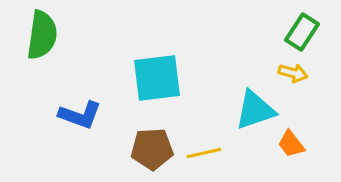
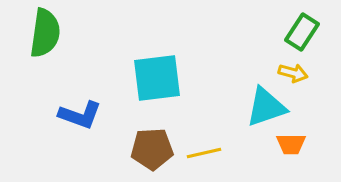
green semicircle: moved 3 px right, 2 px up
cyan triangle: moved 11 px right, 3 px up
orange trapezoid: rotated 52 degrees counterclockwise
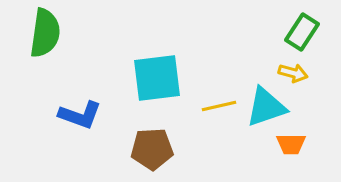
yellow line: moved 15 px right, 47 px up
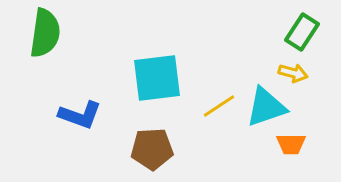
yellow line: rotated 20 degrees counterclockwise
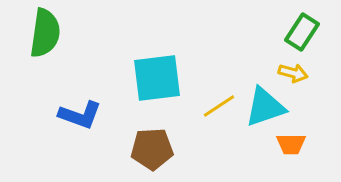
cyan triangle: moved 1 px left
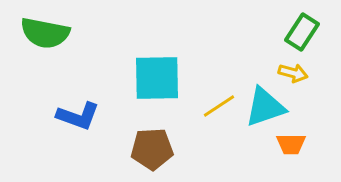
green semicircle: rotated 93 degrees clockwise
cyan square: rotated 6 degrees clockwise
blue L-shape: moved 2 px left, 1 px down
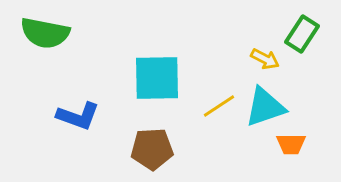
green rectangle: moved 2 px down
yellow arrow: moved 28 px left, 14 px up; rotated 12 degrees clockwise
